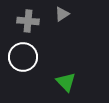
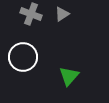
gray cross: moved 3 px right, 7 px up; rotated 15 degrees clockwise
green triangle: moved 3 px right, 6 px up; rotated 25 degrees clockwise
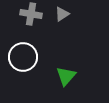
gray cross: rotated 10 degrees counterclockwise
green triangle: moved 3 px left
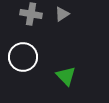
green triangle: rotated 25 degrees counterclockwise
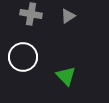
gray triangle: moved 6 px right, 2 px down
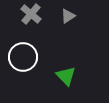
gray cross: rotated 30 degrees clockwise
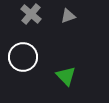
gray triangle: rotated 14 degrees clockwise
